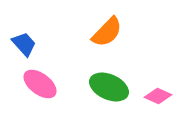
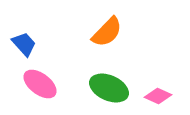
green ellipse: moved 1 px down
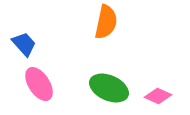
orange semicircle: moved 1 px left, 10 px up; rotated 32 degrees counterclockwise
pink ellipse: moved 1 px left; rotated 20 degrees clockwise
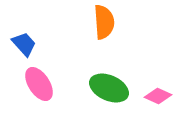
orange semicircle: moved 2 px left; rotated 16 degrees counterclockwise
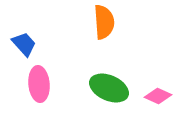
pink ellipse: rotated 28 degrees clockwise
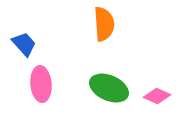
orange semicircle: moved 2 px down
pink ellipse: moved 2 px right
pink diamond: moved 1 px left
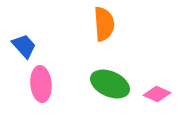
blue trapezoid: moved 2 px down
green ellipse: moved 1 px right, 4 px up
pink diamond: moved 2 px up
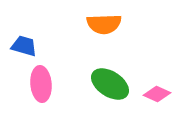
orange semicircle: rotated 92 degrees clockwise
blue trapezoid: rotated 32 degrees counterclockwise
green ellipse: rotated 9 degrees clockwise
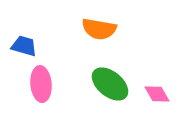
orange semicircle: moved 5 px left, 5 px down; rotated 12 degrees clockwise
green ellipse: rotated 6 degrees clockwise
pink diamond: rotated 36 degrees clockwise
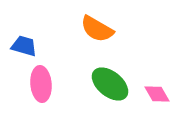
orange semicircle: moved 2 px left; rotated 20 degrees clockwise
